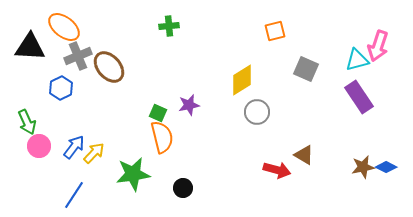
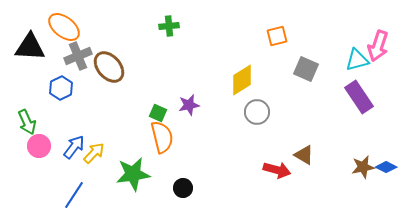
orange square: moved 2 px right, 5 px down
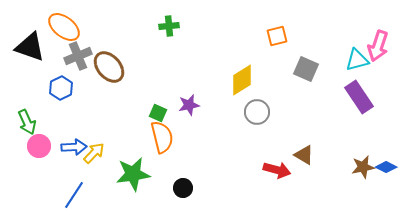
black triangle: rotated 16 degrees clockwise
blue arrow: rotated 50 degrees clockwise
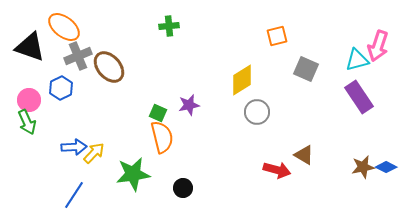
pink circle: moved 10 px left, 46 px up
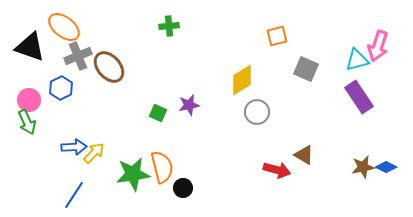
orange semicircle: moved 30 px down
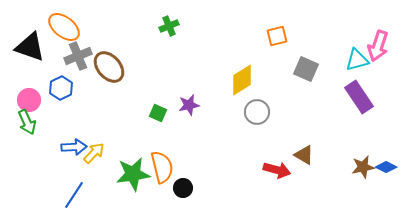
green cross: rotated 18 degrees counterclockwise
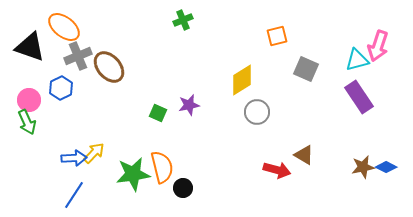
green cross: moved 14 px right, 6 px up
blue arrow: moved 11 px down
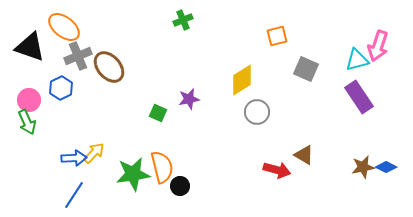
purple star: moved 6 px up
black circle: moved 3 px left, 2 px up
